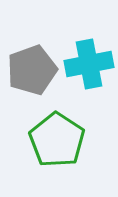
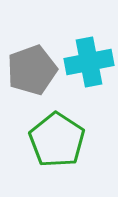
cyan cross: moved 2 px up
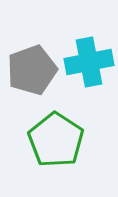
green pentagon: moved 1 px left
